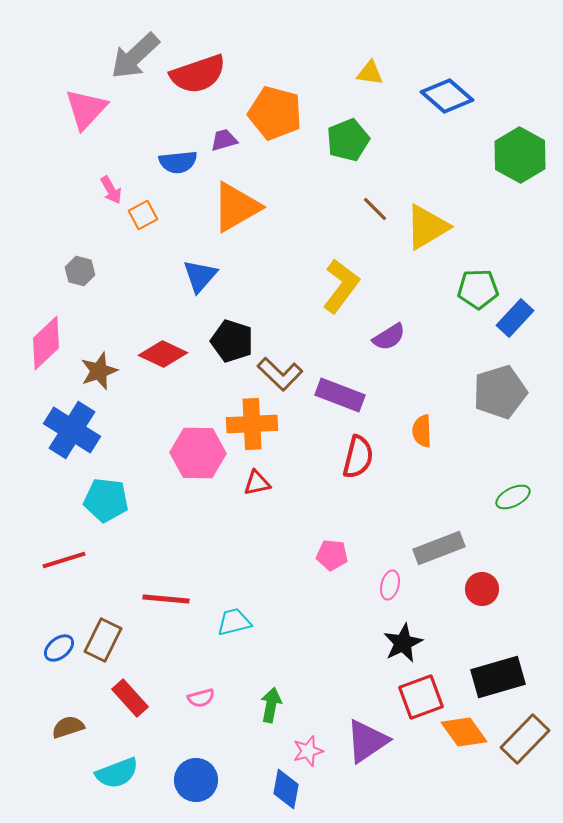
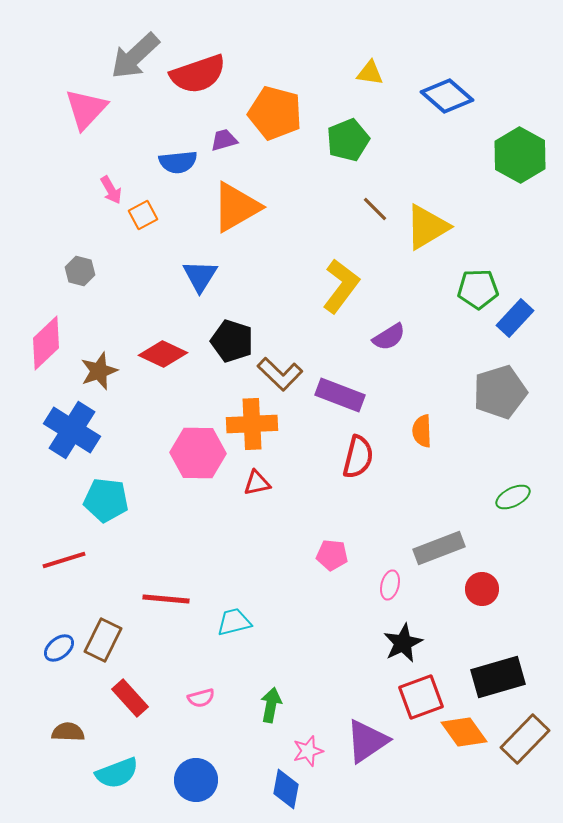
blue triangle at (200, 276): rotated 9 degrees counterclockwise
brown semicircle at (68, 727): moved 5 px down; rotated 20 degrees clockwise
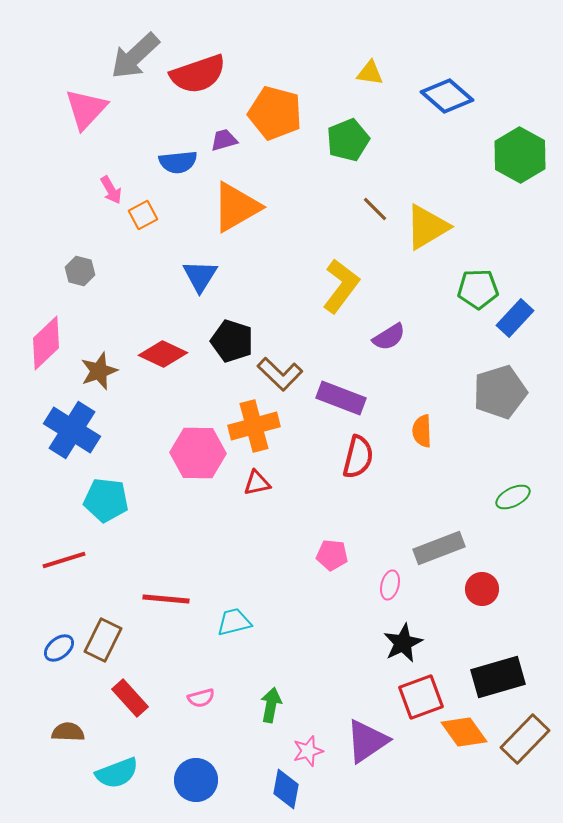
purple rectangle at (340, 395): moved 1 px right, 3 px down
orange cross at (252, 424): moved 2 px right, 2 px down; rotated 12 degrees counterclockwise
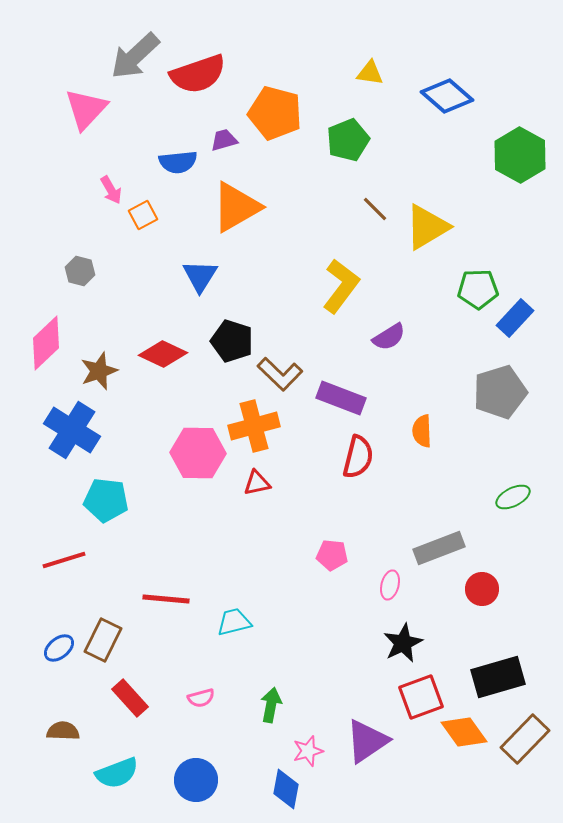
brown semicircle at (68, 732): moved 5 px left, 1 px up
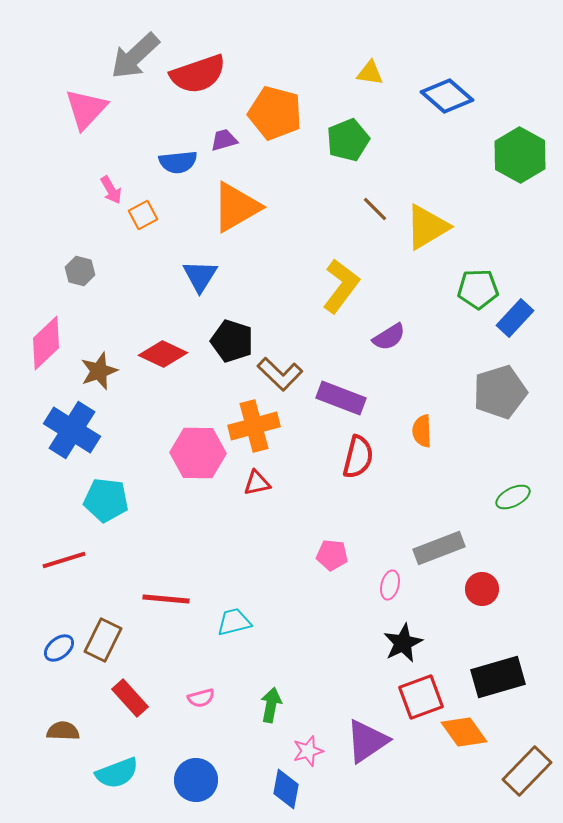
brown rectangle at (525, 739): moved 2 px right, 32 px down
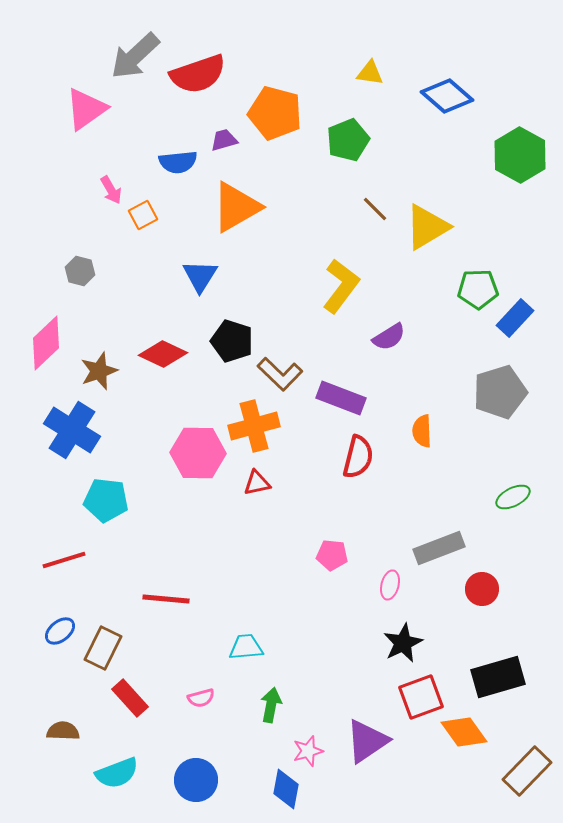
pink triangle at (86, 109): rotated 12 degrees clockwise
cyan trapezoid at (234, 622): moved 12 px right, 25 px down; rotated 9 degrees clockwise
brown rectangle at (103, 640): moved 8 px down
blue ellipse at (59, 648): moved 1 px right, 17 px up
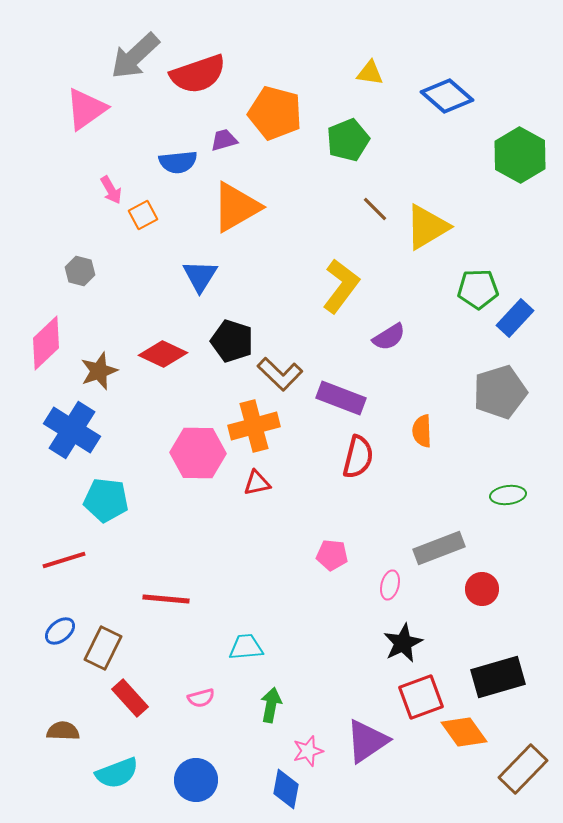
green ellipse at (513, 497): moved 5 px left, 2 px up; rotated 20 degrees clockwise
brown rectangle at (527, 771): moved 4 px left, 2 px up
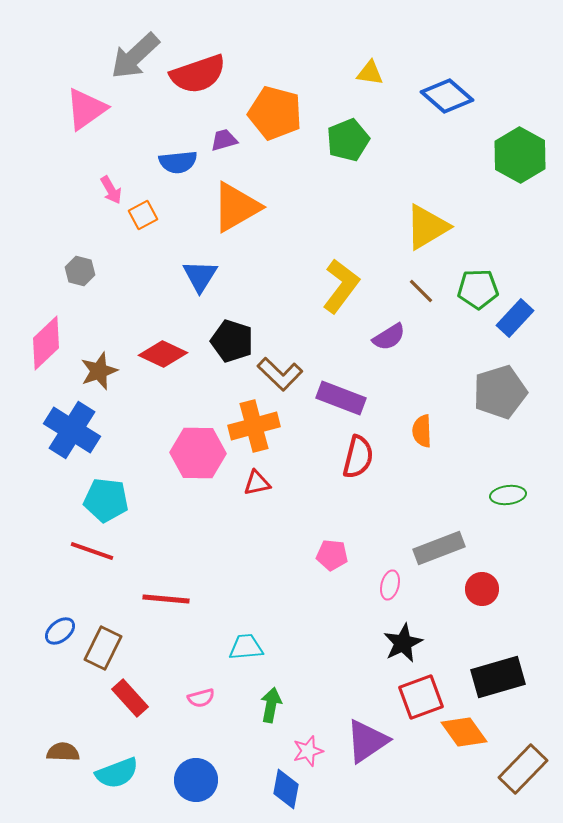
brown line at (375, 209): moved 46 px right, 82 px down
red line at (64, 560): moved 28 px right, 9 px up; rotated 36 degrees clockwise
brown semicircle at (63, 731): moved 21 px down
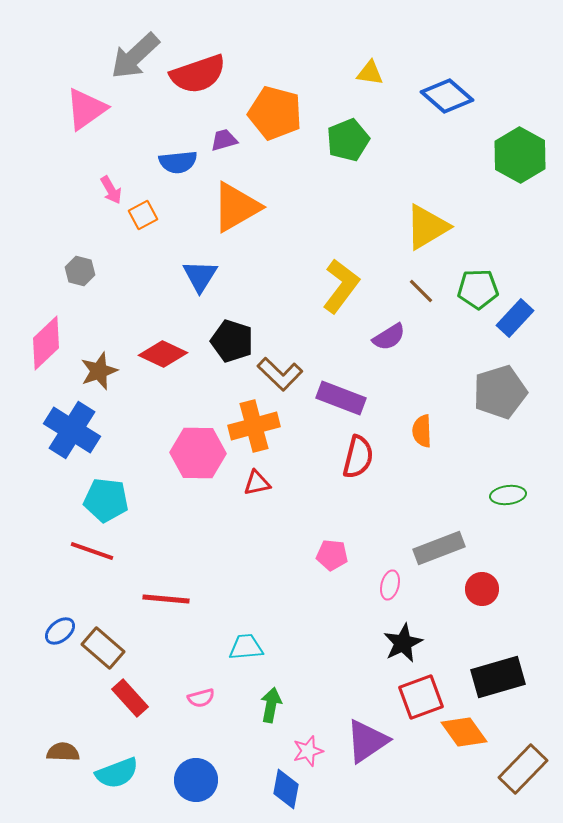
brown rectangle at (103, 648): rotated 75 degrees counterclockwise
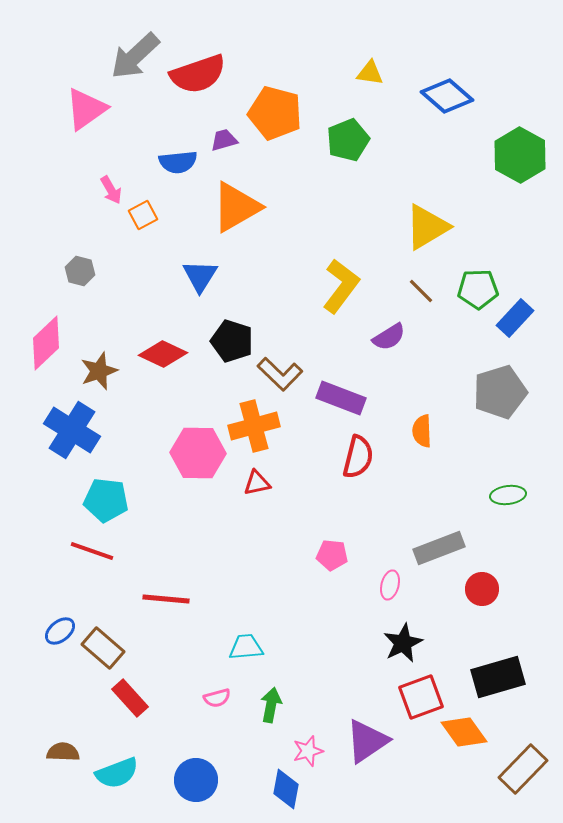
pink semicircle at (201, 698): moved 16 px right
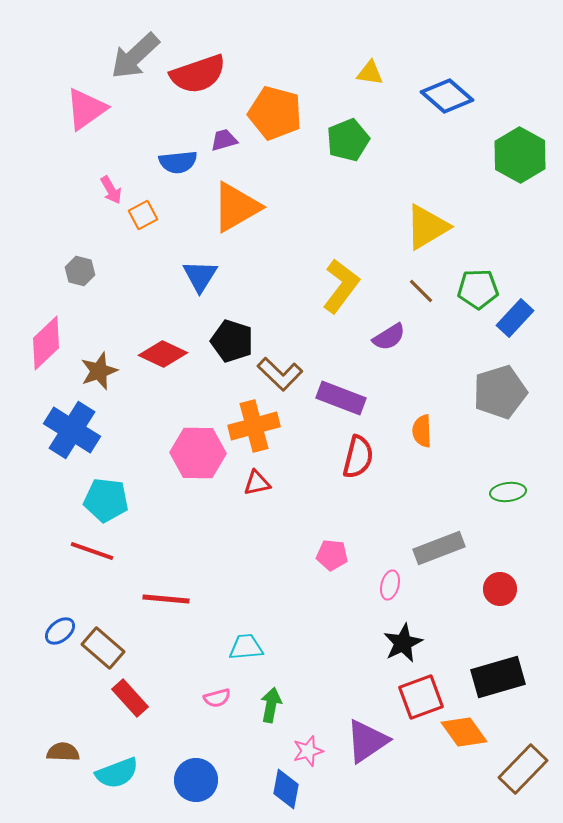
green ellipse at (508, 495): moved 3 px up
red circle at (482, 589): moved 18 px right
